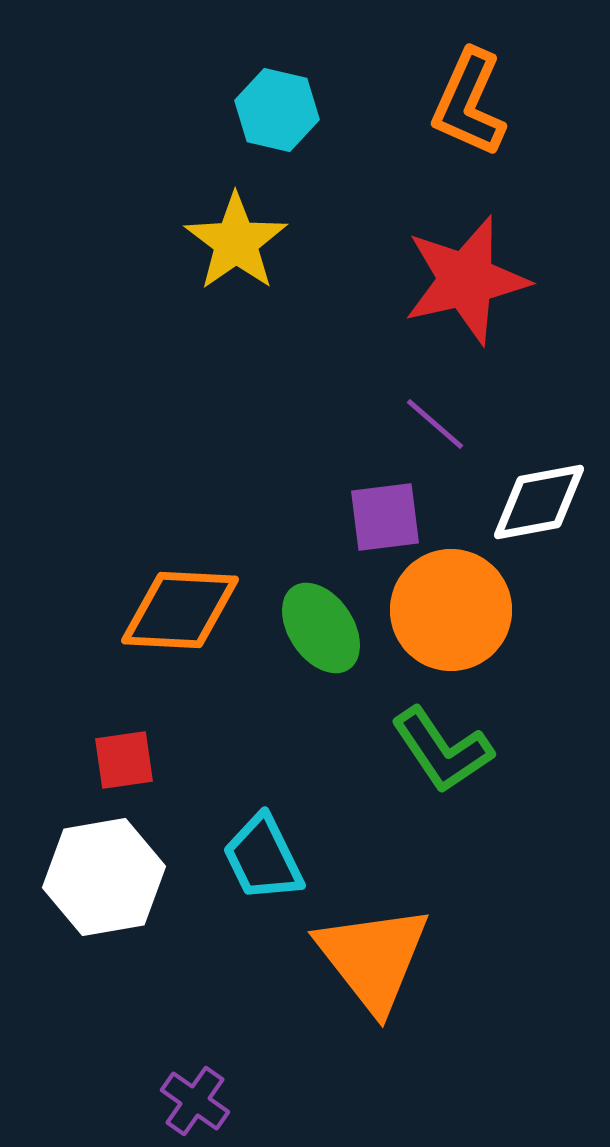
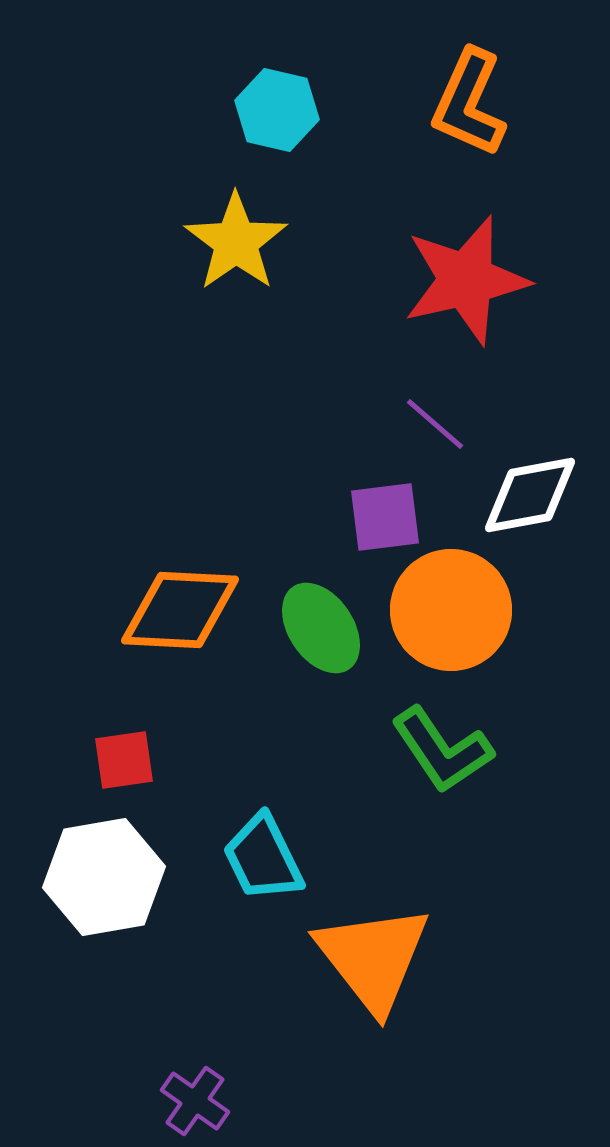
white diamond: moved 9 px left, 7 px up
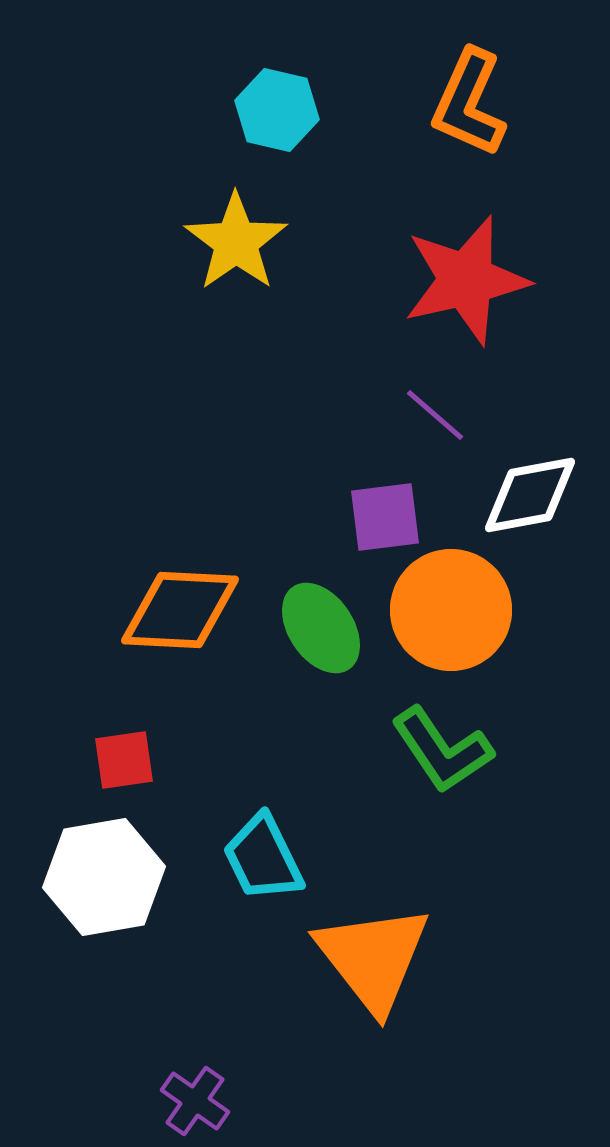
purple line: moved 9 px up
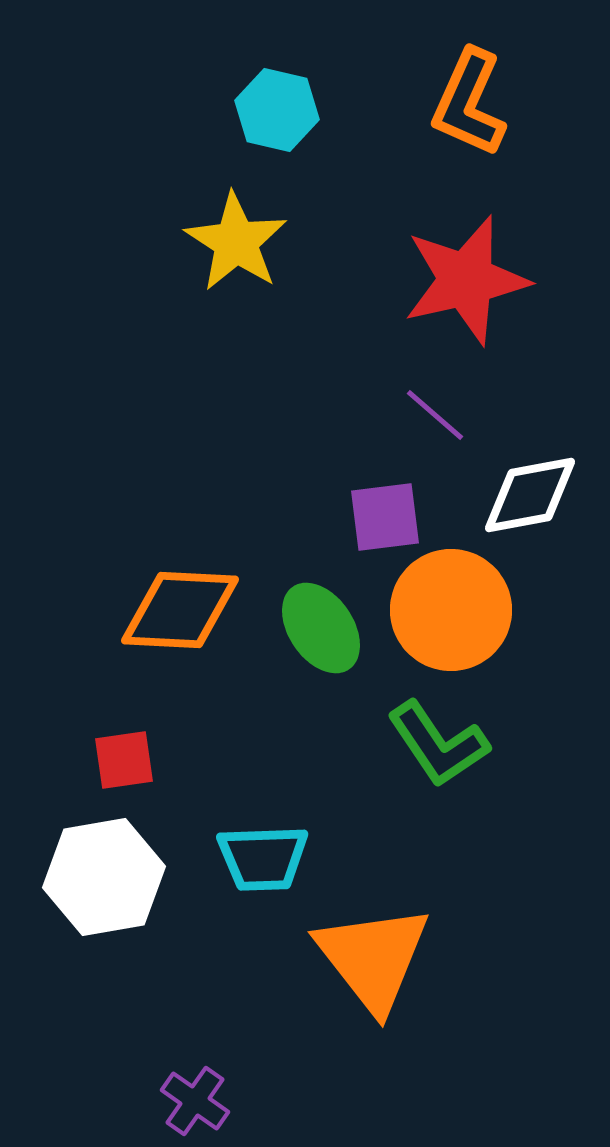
yellow star: rotated 4 degrees counterclockwise
green L-shape: moved 4 px left, 6 px up
cyan trapezoid: rotated 66 degrees counterclockwise
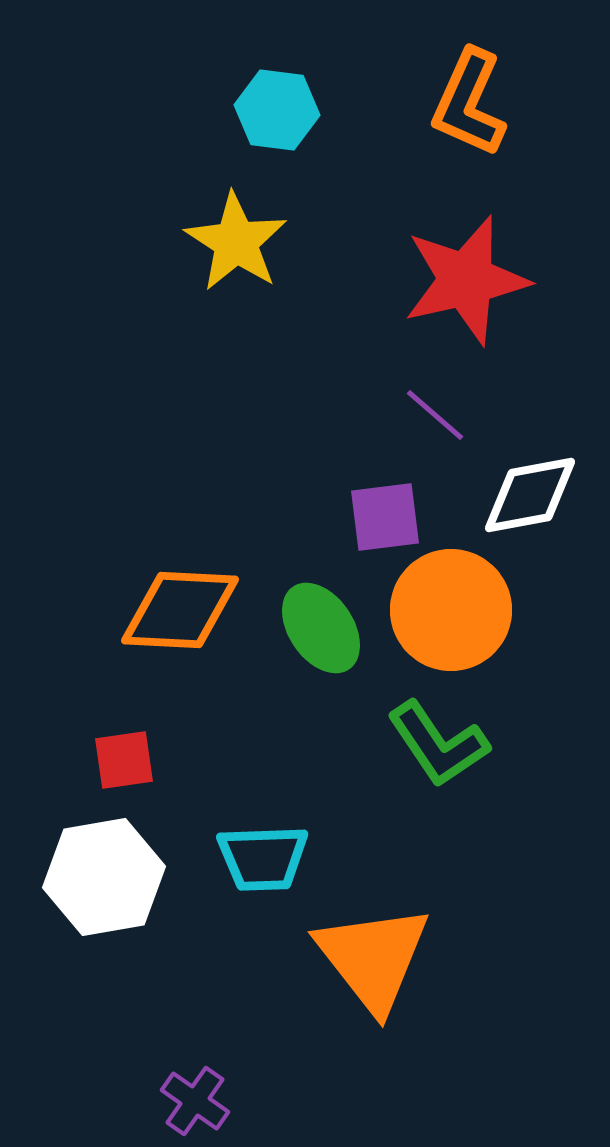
cyan hexagon: rotated 6 degrees counterclockwise
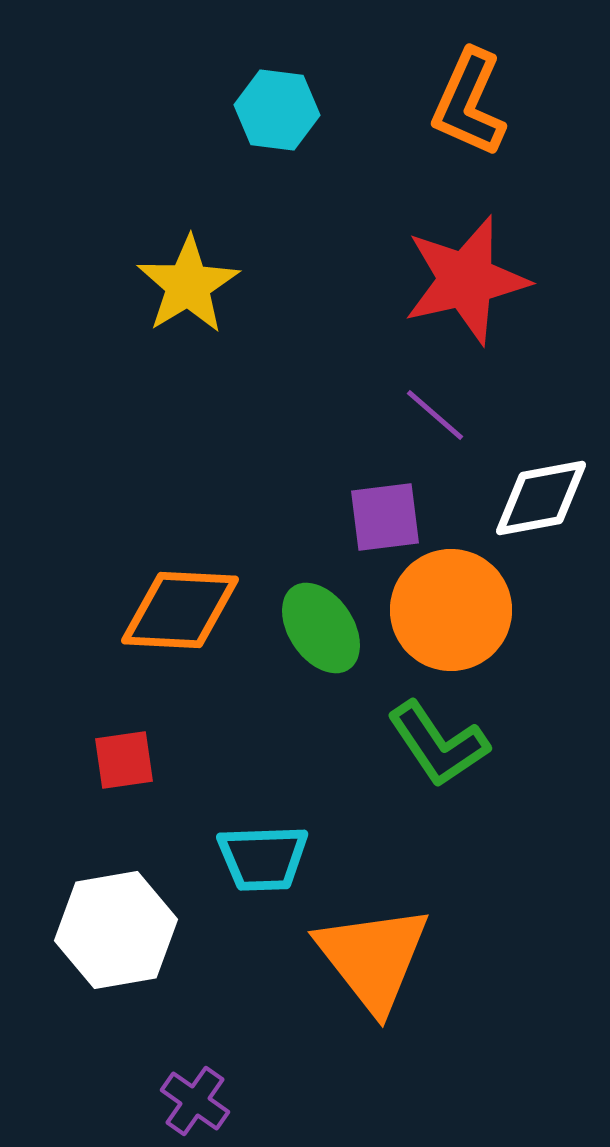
yellow star: moved 48 px left, 43 px down; rotated 8 degrees clockwise
white diamond: moved 11 px right, 3 px down
white hexagon: moved 12 px right, 53 px down
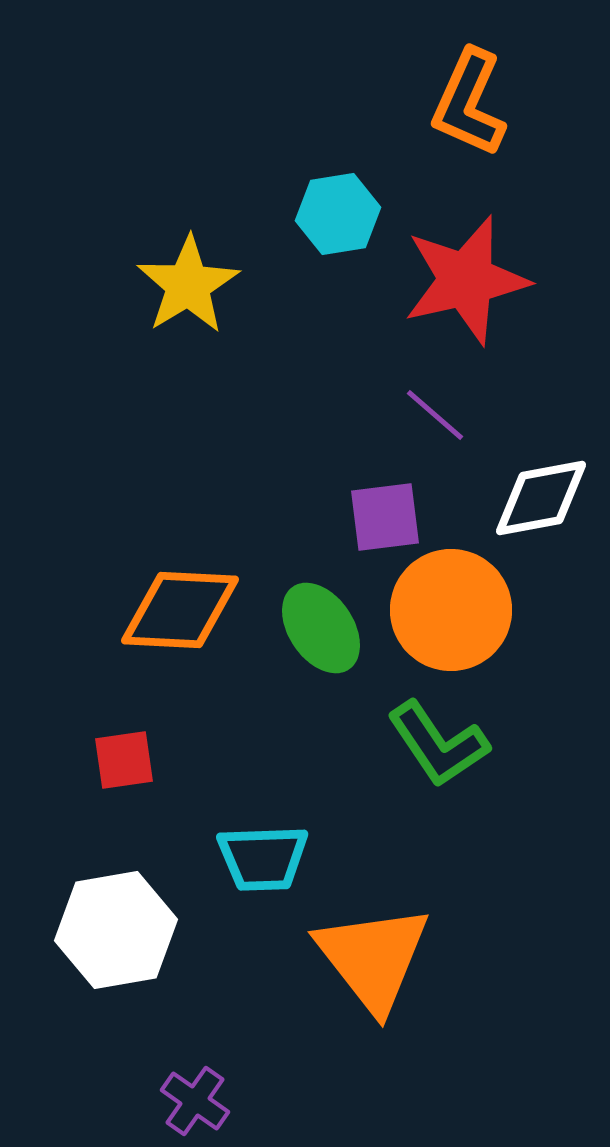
cyan hexagon: moved 61 px right, 104 px down; rotated 16 degrees counterclockwise
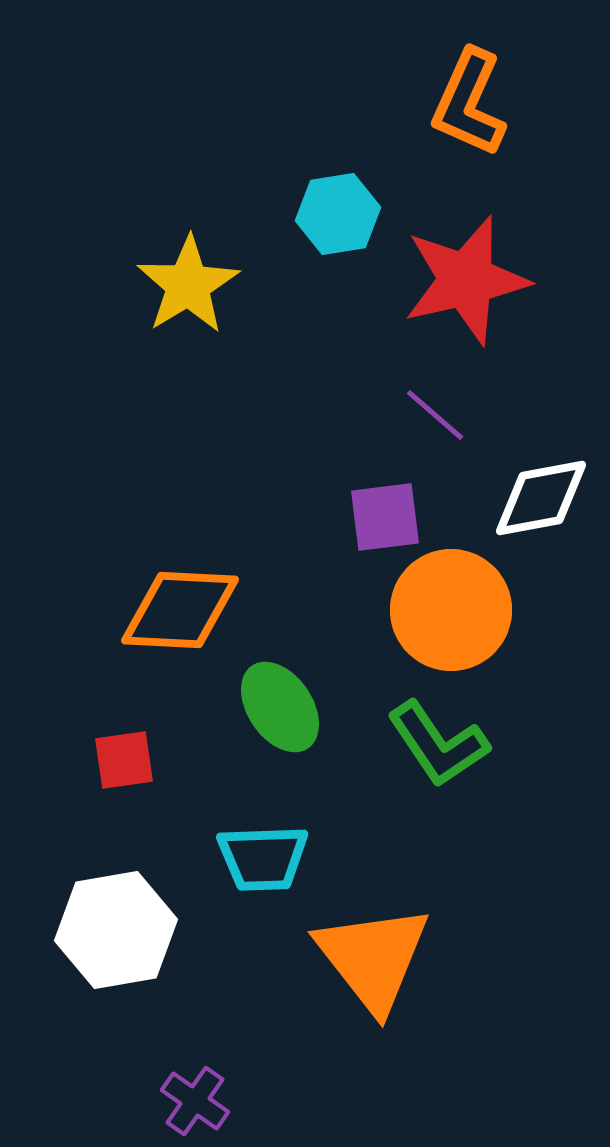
green ellipse: moved 41 px left, 79 px down
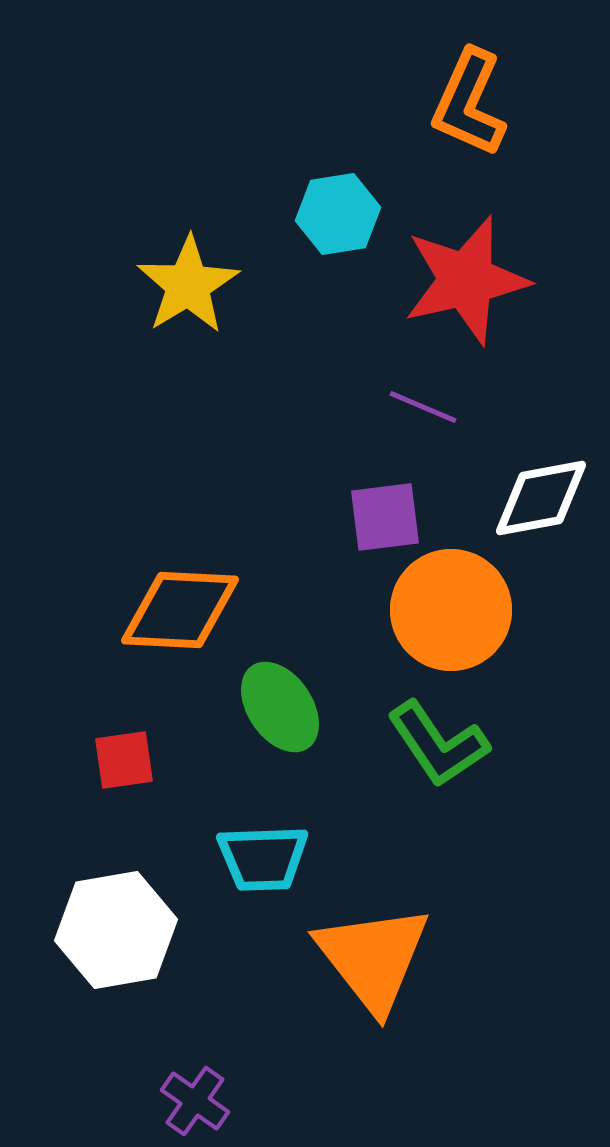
purple line: moved 12 px left, 8 px up; rotated 18 degrees counterclockwise
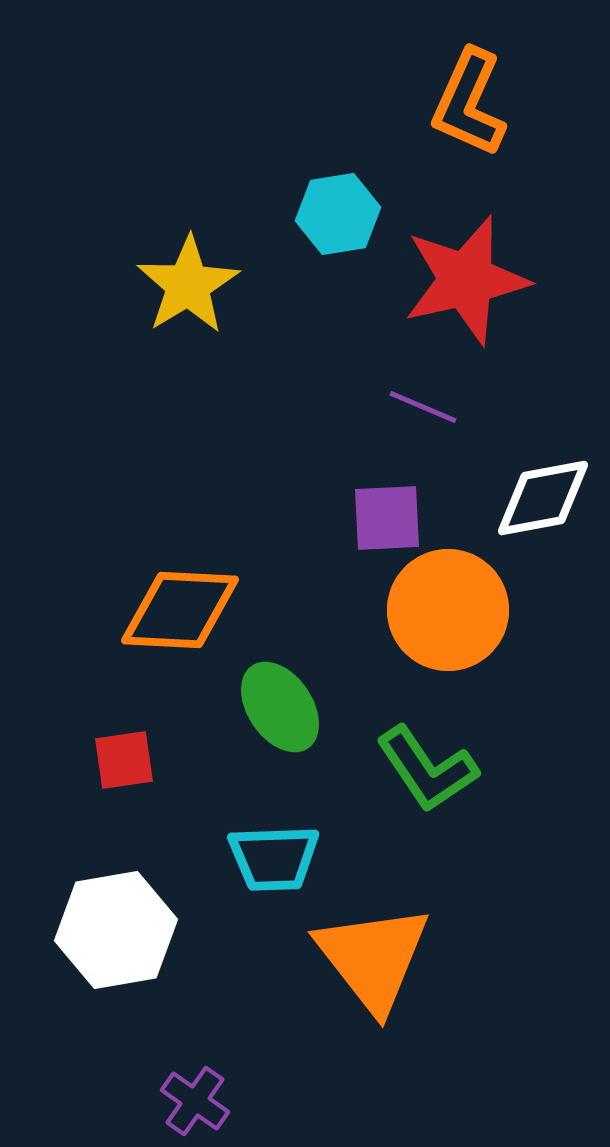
white diamond: moved 2 px right
purple square: moved 2 px right, 1 px down; rotated 4 degrees clockwise
orange circle: moved 3 px left
green L-shape: moved 11 px left, 25 px down
cyan trapezoid: moved 11 px right
